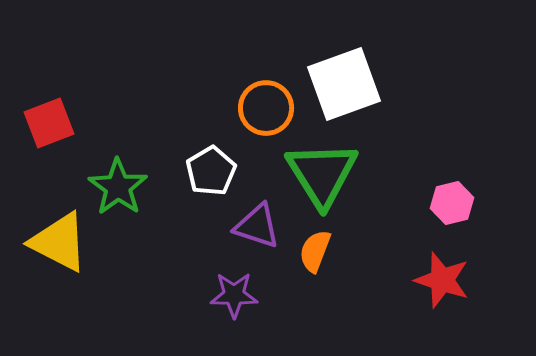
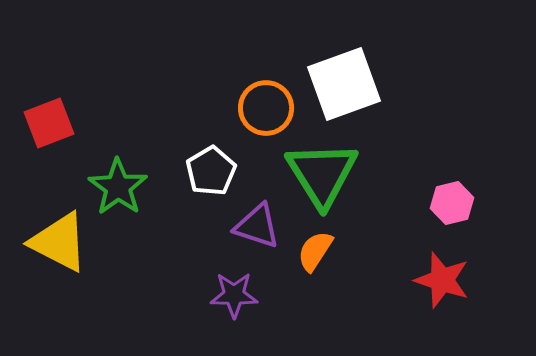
orange semicircle: rotated 12 degrees clockwise
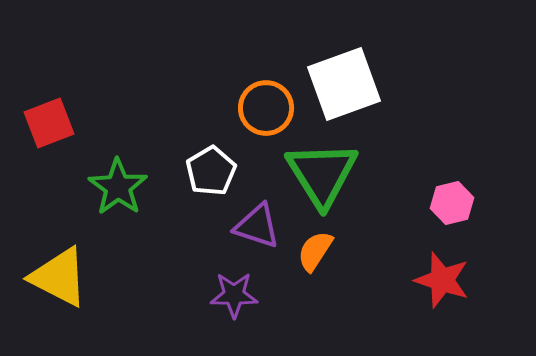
yellow triangle: moved 35 px down
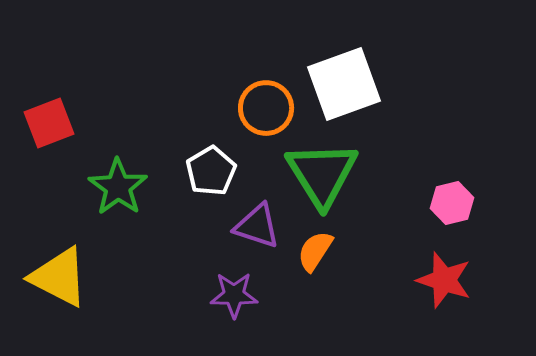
red star: moved 2 px right
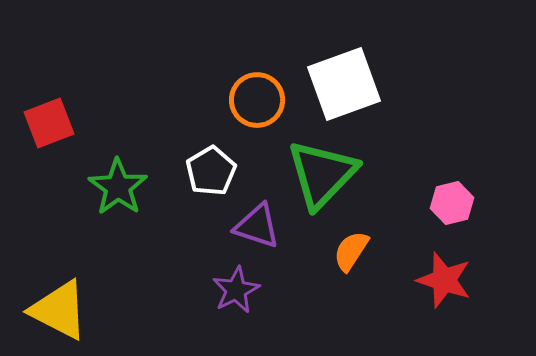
orange circle: moved 9 px left, 8 px up
green triangle: rotated 16 degrees clockwise
orange semicircle: moved 36 px right
yellow triangle: moved 33 px down
purple star: moved 2 px right, 5 px up; rotated 27 degrees counterclockwise
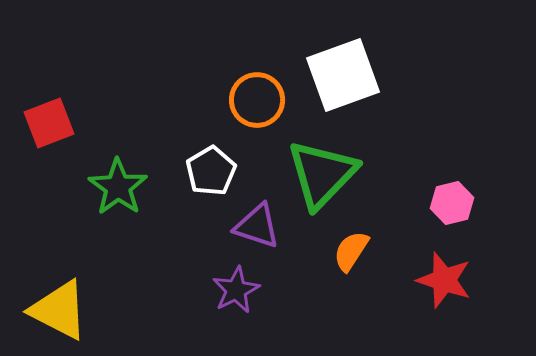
white square: moved 1 px left, 9 px up
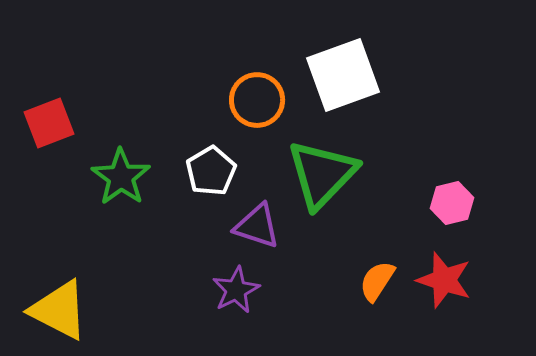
green star: moved 3 px right, 10 px up
orange semicircle: moved 26 px right, 30 px down
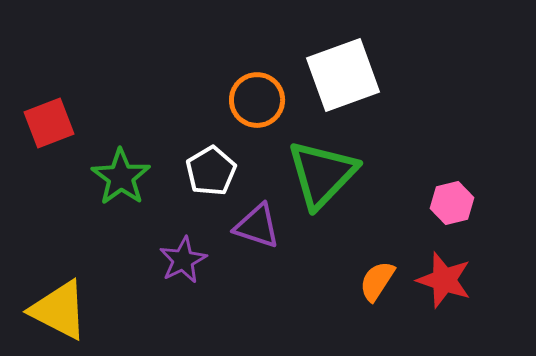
purple star: moved 53 px left, 30 px up
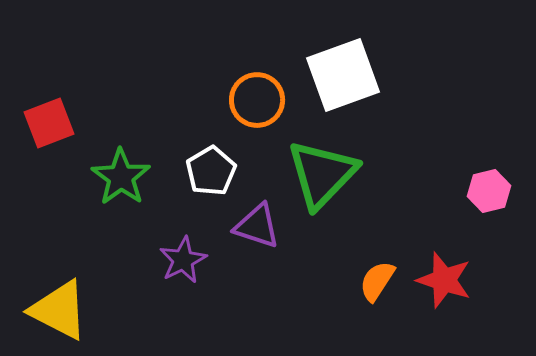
pink hexagon: moved 37 px right, 12 px up
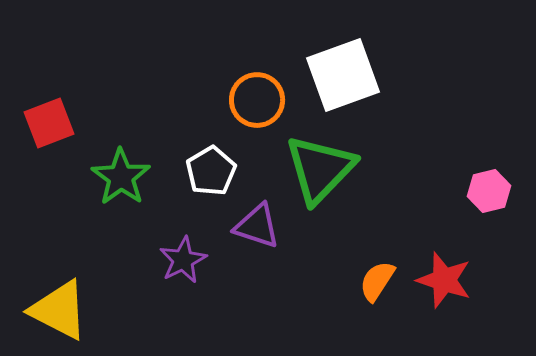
green triangle: moved 2 px left, 5 px up
